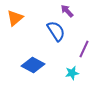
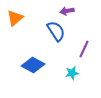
purple arrow: rotated 56 degrees counterclockwise
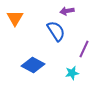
orange triangle: rotated 18 degrees counterclockwise
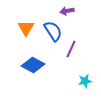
orange triangle: moved 11 px right, 10 px down
blue semicircle: moved 3 px left
purple line: moved 13 px left
cyan star: moved 13 px right, 8 px down
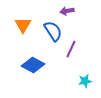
orange triangle: moved 3 px left, 3 px up
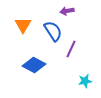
blue diamond: moved 1 px right
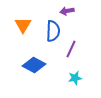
blue semicircle: rotated 35 degrees clockwise
cyan star: moved 10 px left, 3 px up
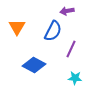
orange triangle: moved 6 px left, 2 px down
blue semicircle: rotated 25 degrees clockwise
cyan star: rotated 16 degrees clockwise
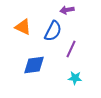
purple arrow: moved 1 px up
orange triangle: moved 6 px right; rotated 36 degrees counterclockwise
blue diamond: rotated 35 degrees counterclockwise
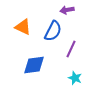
cyan star: rotated 16 degrees clockwise
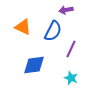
purple arrow: moved 1 px left
cyan star: moved 4 px left
